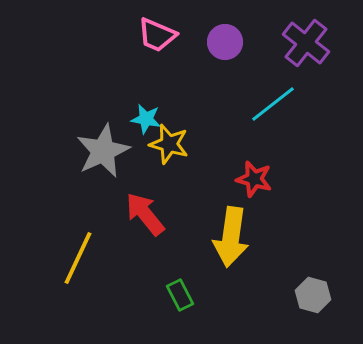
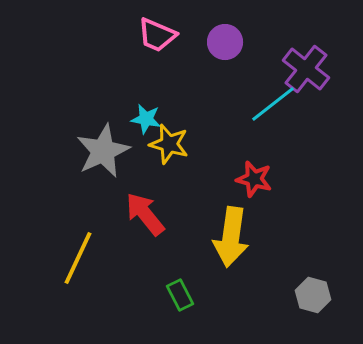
purple cross: moved 26 px down
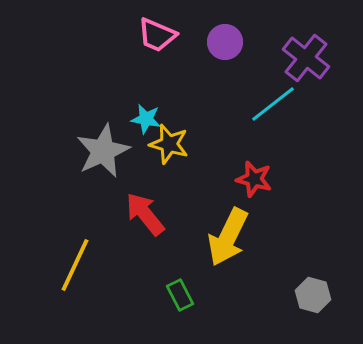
purple cross: moved 11 px up
yellow arrow: moved 3 px left; rotated 18 degrees clockwise
yellow line: moved 3 px left, 7 px down
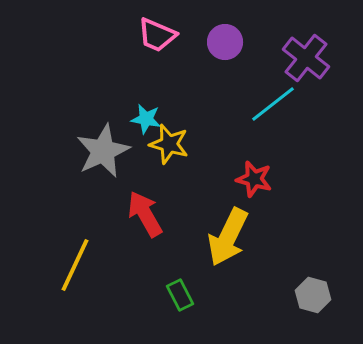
red arrow: rotated 9 degrees clockwise
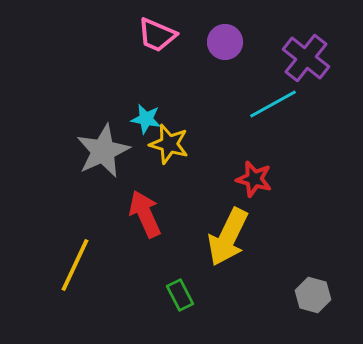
cyan line: rotated 9 degrees clockwise
red arrow: rotated 6 degrees clockwise
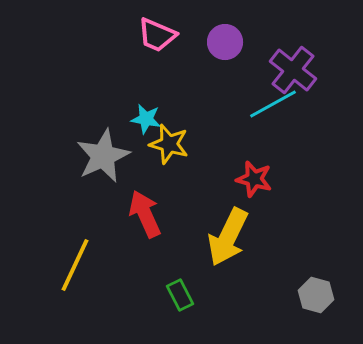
purple cross: moved 13 px left, 12 px down
gray star: moved 5 px down
gray hexagon: moved 3 px right
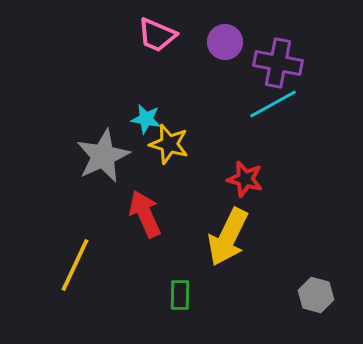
purple cross: moved 15 px left, 7 px up; rotated 27 degrees counterclockwise
red star: moved 9 px left
green rectangle: rotated 28 degrees clockwise
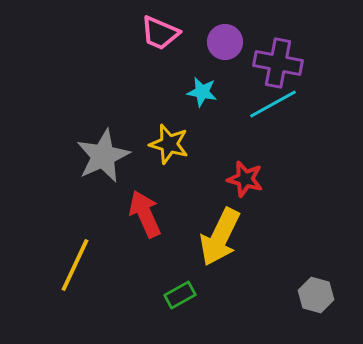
pink trapezoid: moved 3 px right, 2 px up
cyan star: moved 56 px right, 27 px up
yellow arrow: moved 8 px left
green rectangle: rotated 60 degrees clockwise
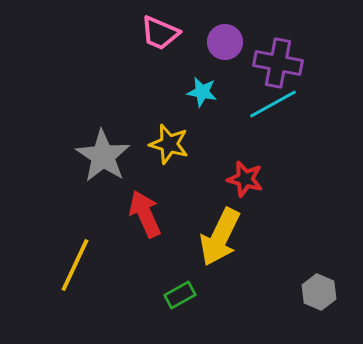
gray star: rotated 14 degrees counterclockwise
gray hexagon: moved 3 px right, 3 px up; rotated 8 degrees clockwise
